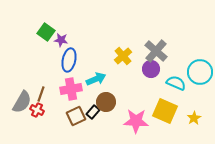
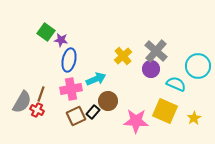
cyan circle: moved 2 px left, 6 px up
cyan semicircle: moved 1 px down
brown circle: moved 2 px right, 1 px up
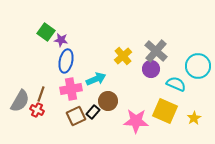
blue ellipse: moved 3 px left, 1 px down
gray semicircle: moved 2 px left, 1 px up
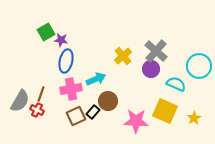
green square: rotated 24 degrees clockwise
cyan circle: moved 1 px right
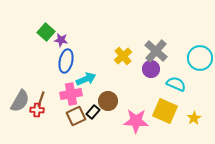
green square: rotated 18 degrees counterclockwise
cyan circle: moved 1 px right, 8 px up
cyan arrow: moved 10 px left
pink cross: moved 5 px down
brown line: moved 5 px down
red cross: rotated 24 degrees counterclockwise
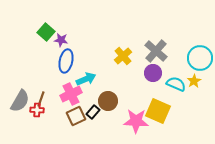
purple circle: moved 2 px right, 4 px down
pink cross: rotated 15 degrees counterclockwise
yellow square: moved 7 px left
yellow star: moved 37 px up
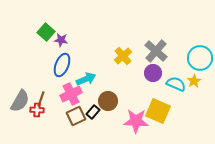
blue ellipse: moved 4 px left, 4 px down; rotated 10 degrees clockwise
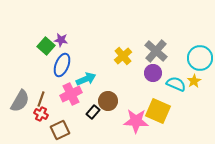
green square: moved 14 px down
red cross: moved 4 px right, 4 px down; rotated 24 degrees clockwise
brown square: moved 16 px left, 14 px down
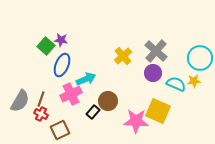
yellow star: rotated 24 degrees clockwise
